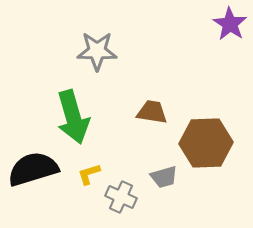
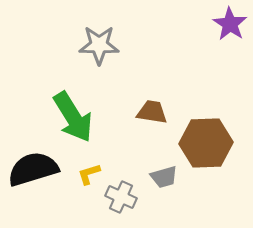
gray star: moved 2 px right, 6 px up
green arrow: rotated 16 degrees counterclockwise
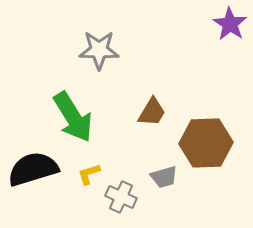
gray star: moved 5 px down
brown trapezoid: rotated 112 degrees clockwise
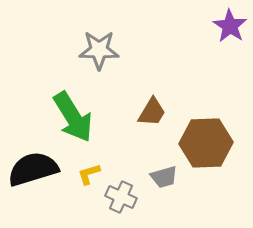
purple star: moved 2 px down
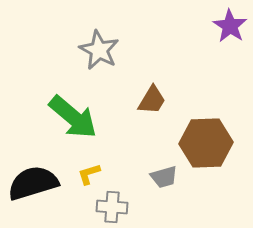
gray star: rotated 27 degrees clockwise
brown trapezoid: moved 12 px up
green arrow: rotated 18 degrees counterclockwise
black semicircle: moved 14 px down
gray cross: moved 9 px left, 10 px down; rotated 20 degrees counterclockwise
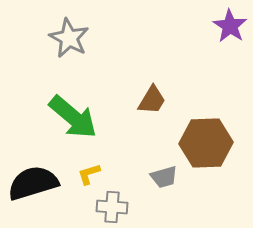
gray star: moved 30 px left, 12 px up
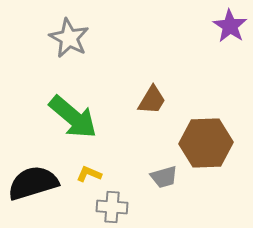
yellow L-shape: rotated 40 degrees clockwise
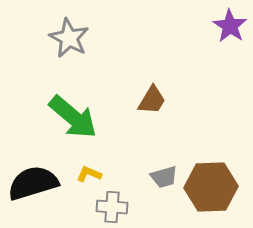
brown hexagon: moved 5 px right, 44 px down
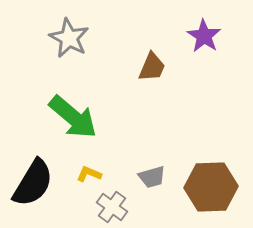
purple star: moved 26 px left, 10 px down
brown trapezoid: moved 33 px up; rotated 8 degrees counterclockwise
gray trapezoid: moved 12 px left
black semicircle: rotated 138 degrees clockwise
gray cross: rotated 32 degrees clockwise
